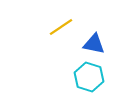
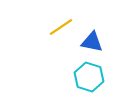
blue triangle: moved 2 px left, 2 px up
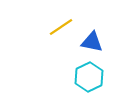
cyan hexagon: rotated 16 degrees clockwise
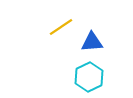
blue triangle: rotated 15 degrees counterclockwise
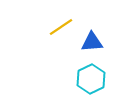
cyan hexagon: moved 2 px right, 2 px down
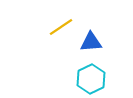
blue triangle: moved 1 px left
